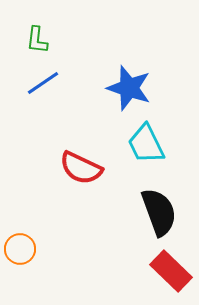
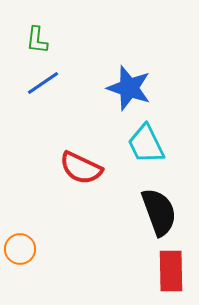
red rectangle: rotated 45 degrees clockwise
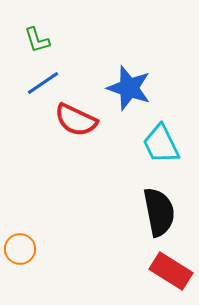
green L-shape: rotated 24 degrees counterclockwise
cyan trapezoid: moved 15 px right
red semicircle: moved 5 px left, 48 px up
black semicircle: rotated 9 degrees clockwise
red rectangle: rotated 57 degrees counterclockwise
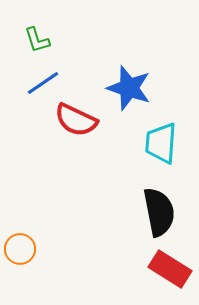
cyan trapezoid: moved 1 px up; rotated 30 degrees clockwise
red rectangle: moved 1 px left, 2 px up
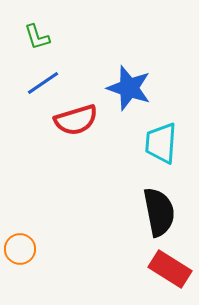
green L-shape: moved 3 px up
red semicircle: rotated 42 degrees counterclockwise
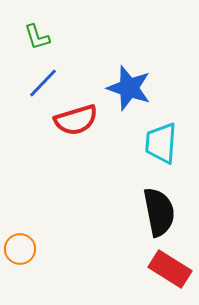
blue line: rotated 12 degrees counterclockwise
